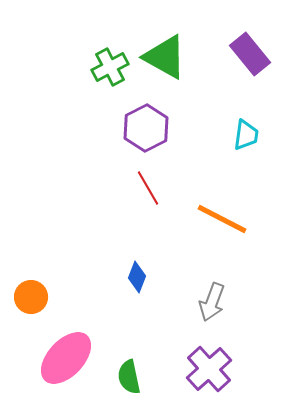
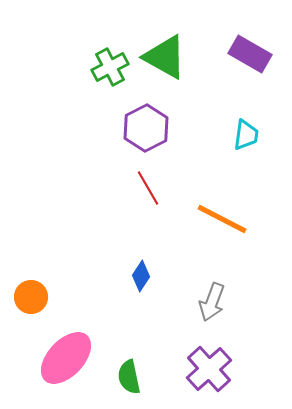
purple rectangle: rotated 21 degrees counterclockwise
blue diamond: moved 4 px right, 1 px up; rotated 12 degrees clockwise
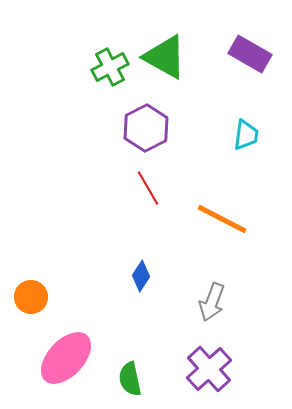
green semicircle: moved 1 px right, 2 px down
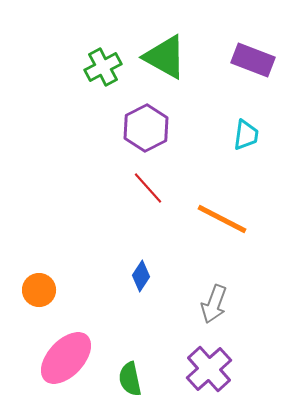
purple rectangle: moved 3 px right, 6 px down; rotated 9 degrees counterclockwise
green cross: moved 7 px left
red line: rotated 12 degrees counterclockwise
orange circle: moved 8 px right, 7 px up
gray arrow: moved 2 px right, 2 px down
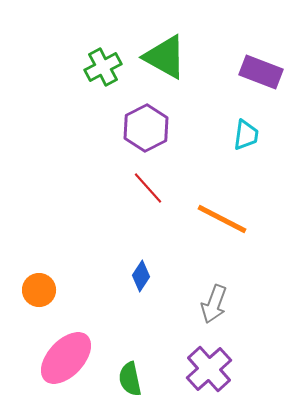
purple rectangle: moved 8 px right, 12 px down
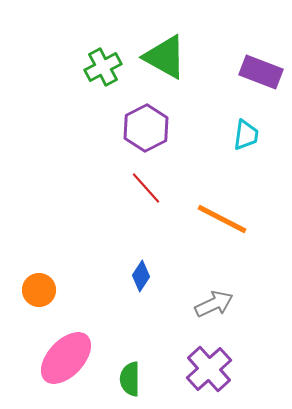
red line: moved 2 px left
gray arrow: rotated 135 degrees counterclockwise
green semicircle: rotated 12 degrees clockwise
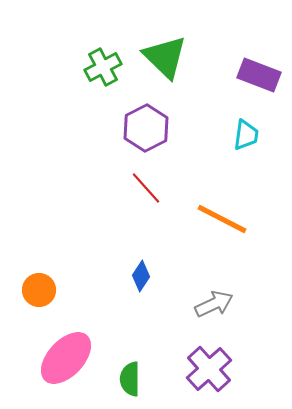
green triangle: rotated 15 degrees clockwise
purple rectangle: moved 2 px left, 3 px down
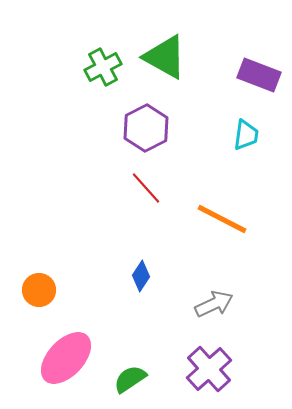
green triangle: rotated 15 degrees counterclockwise
green semicircle: rotated 56 degrees clockwise
